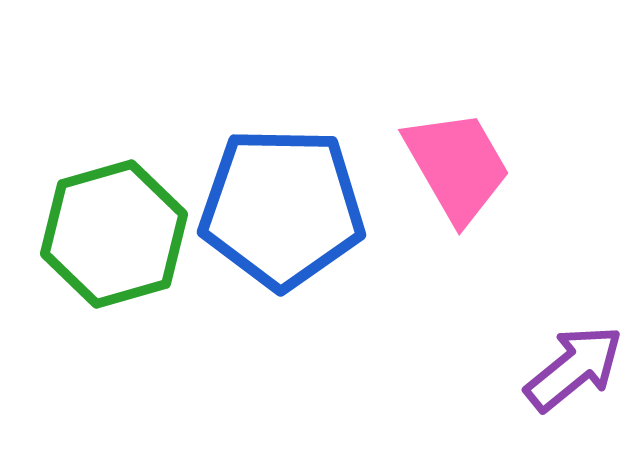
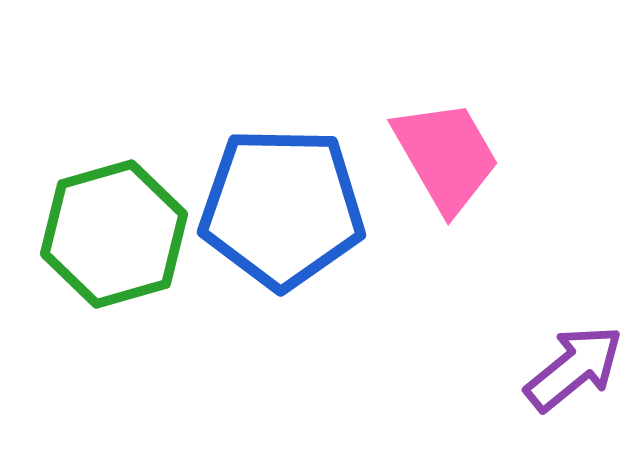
pink trapezoid: moved 11 px left, 10 px up
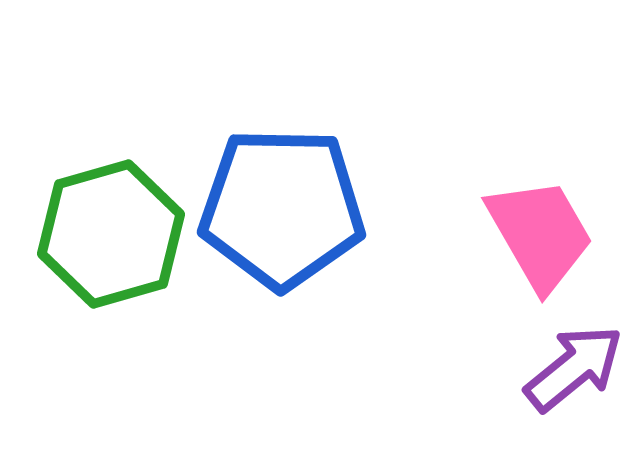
pink trapezoid: moved 94 px right, 78 px down
green hexagon: moved 3 px left
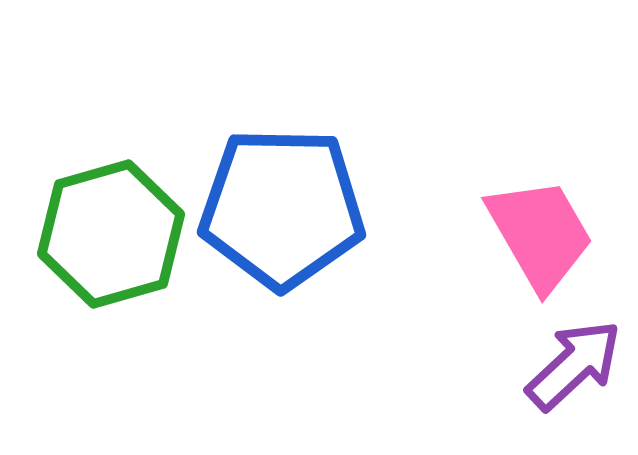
purple arrow: moved 3 px up; rotated 4 degrees counterclockwise
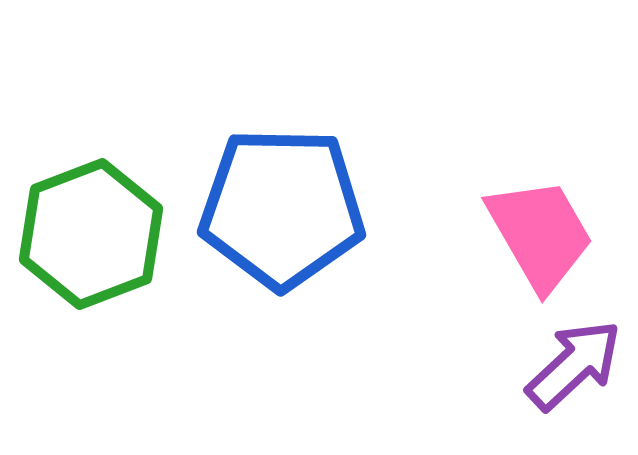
green hexagon: moved 20 px left; rotated 5 degrees counterclockwise
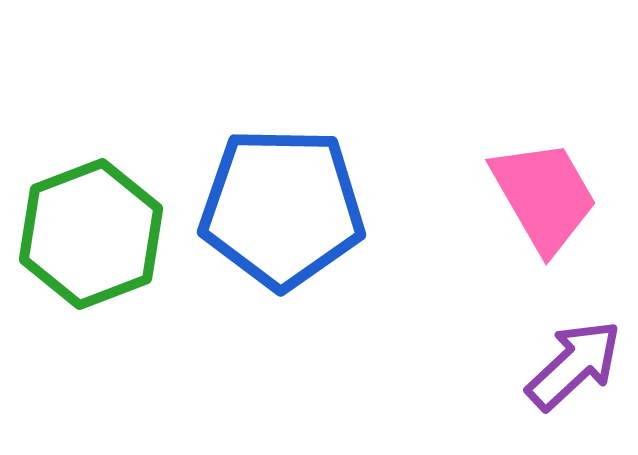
pink trapezoid: moved 4 px right, 38 px up
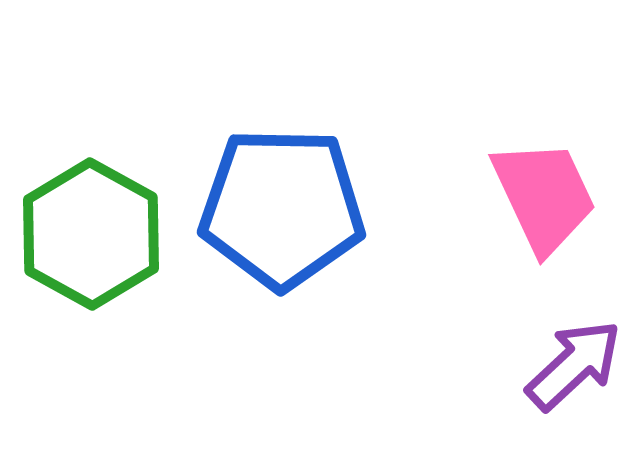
pink trapezoid: rotated 5 degrees clockwise
green hexagon: rotated 10 degrees counterclockwise
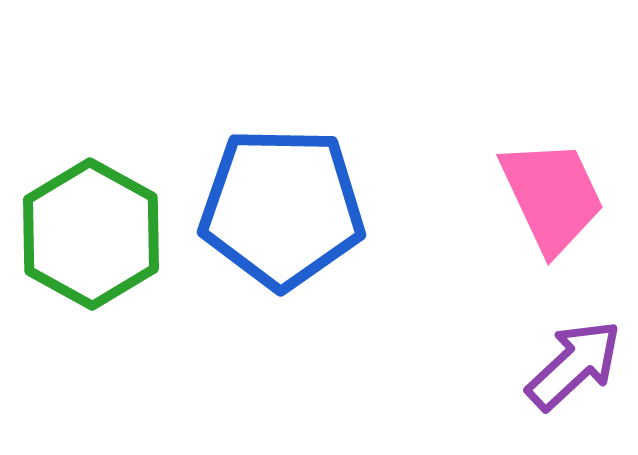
pink trapezoid: moved 8 px right
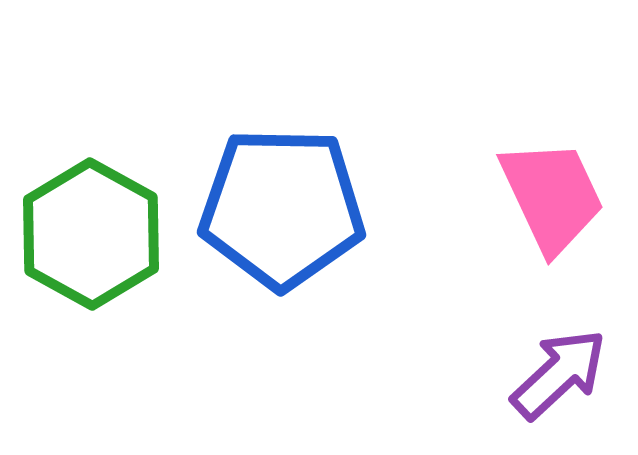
purple arrow: moved 15 px left, 9 px down
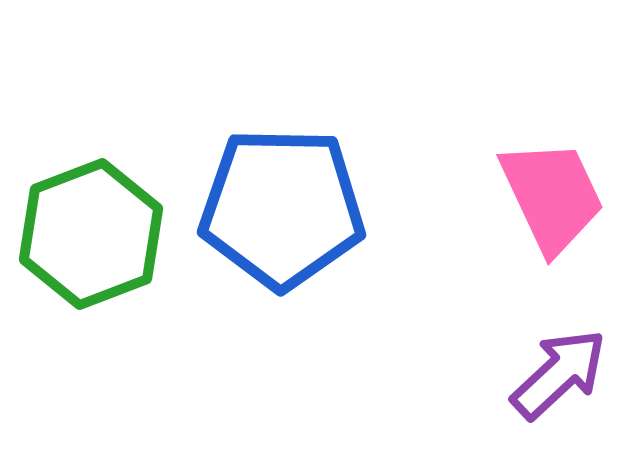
green hexagon: rotated 10 degrees clockwise
